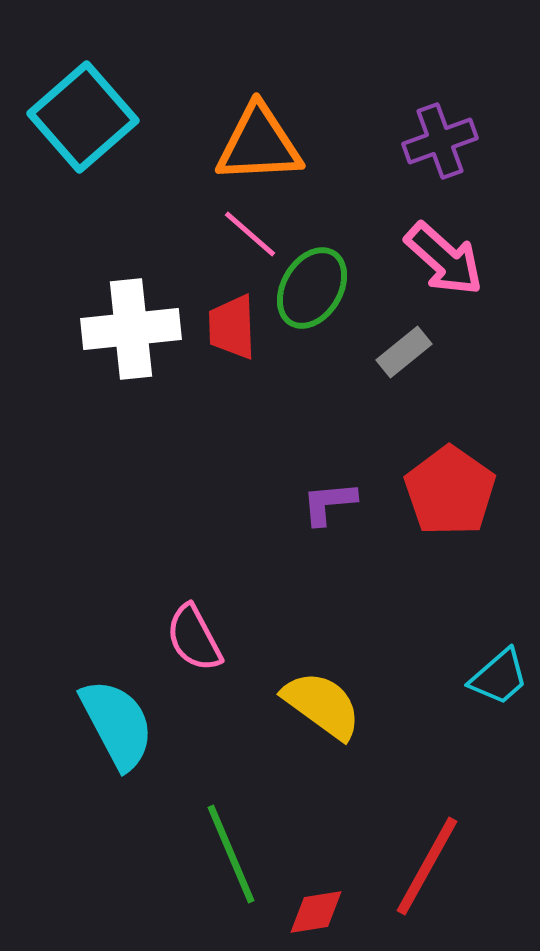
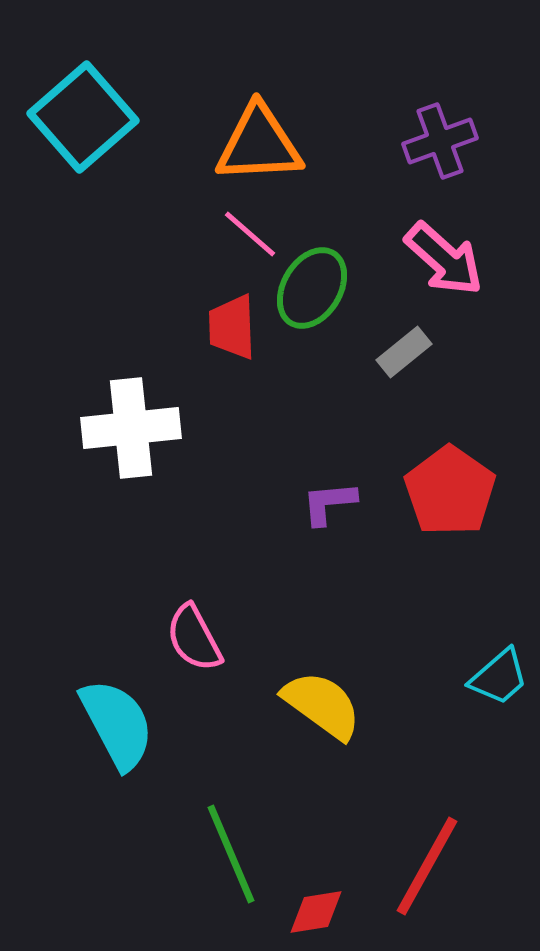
white cross: moved 99 px down
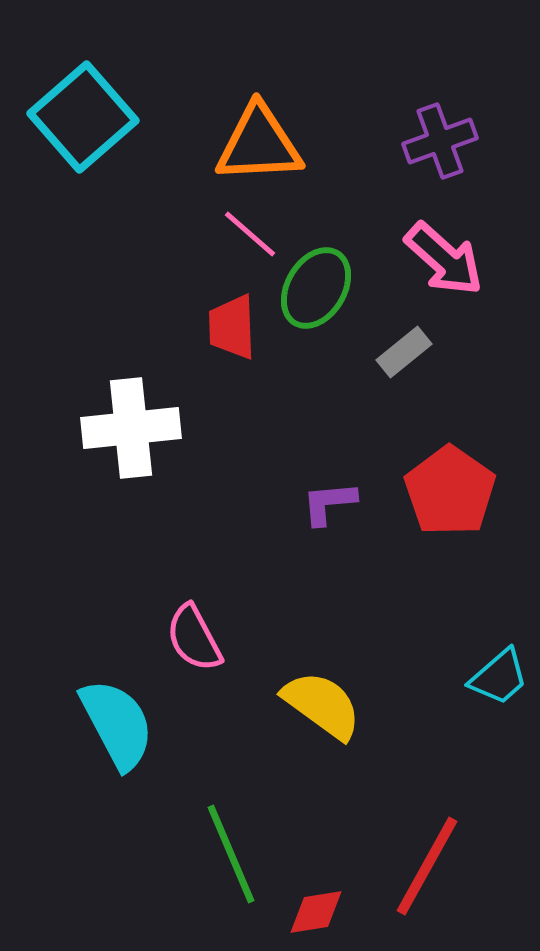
green ellipse: moved 4 px right
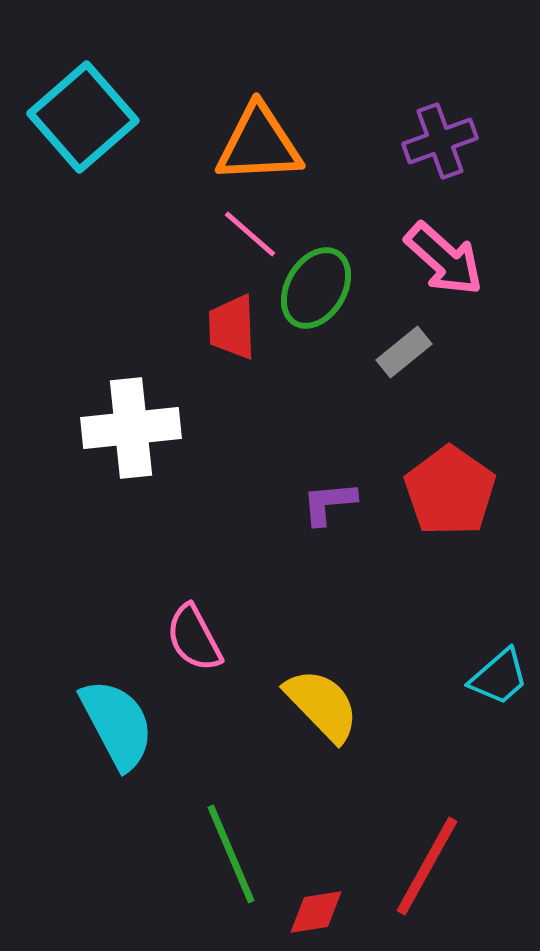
yellow semicircle: rotated 10 degrees clockwise
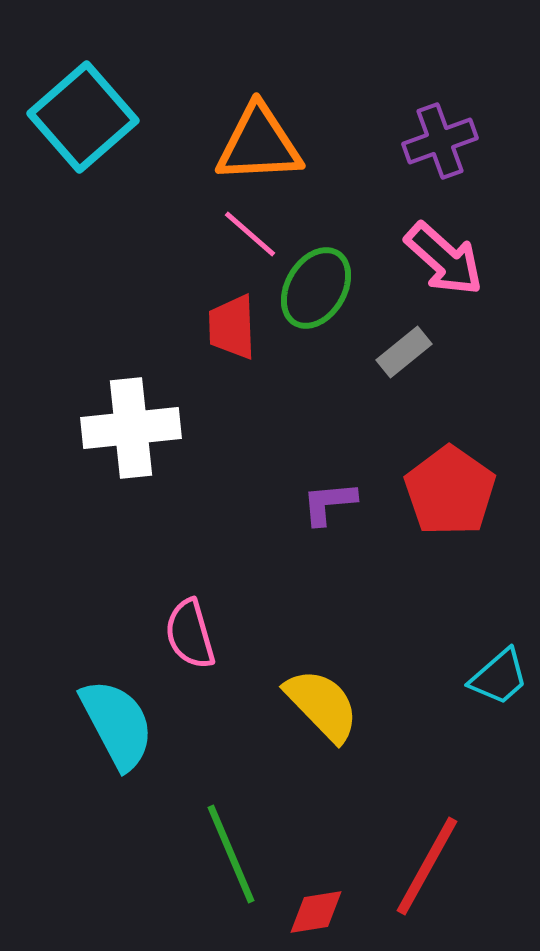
pink semicircle: moved 4 px left, 4 px up; rotated 12 degrees clockwise
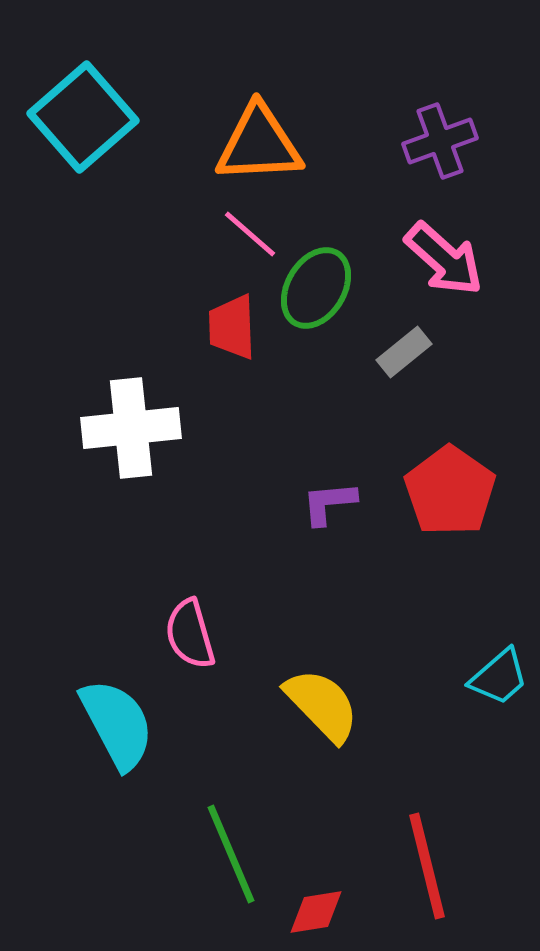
red line: rotated 43 degrees counterclockwise
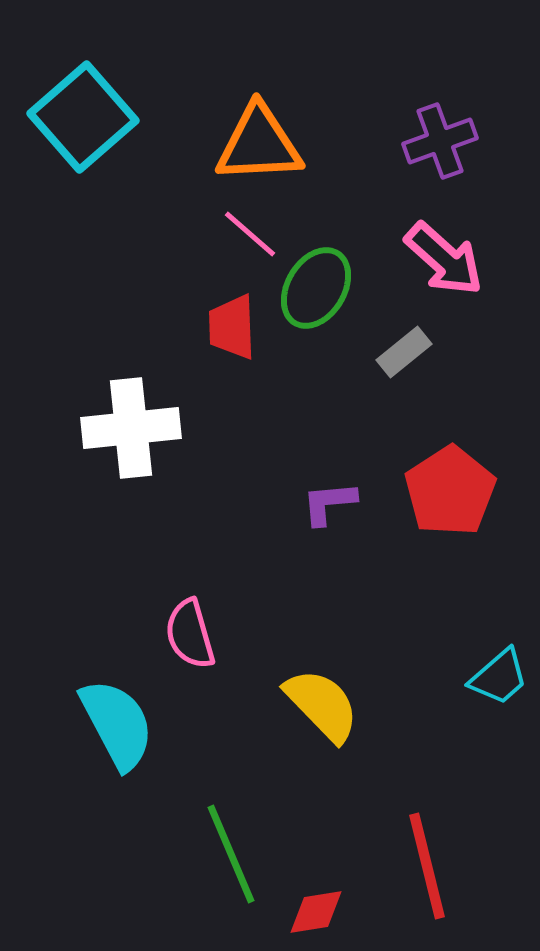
red pentagon: rotated 4 degrees clockwise
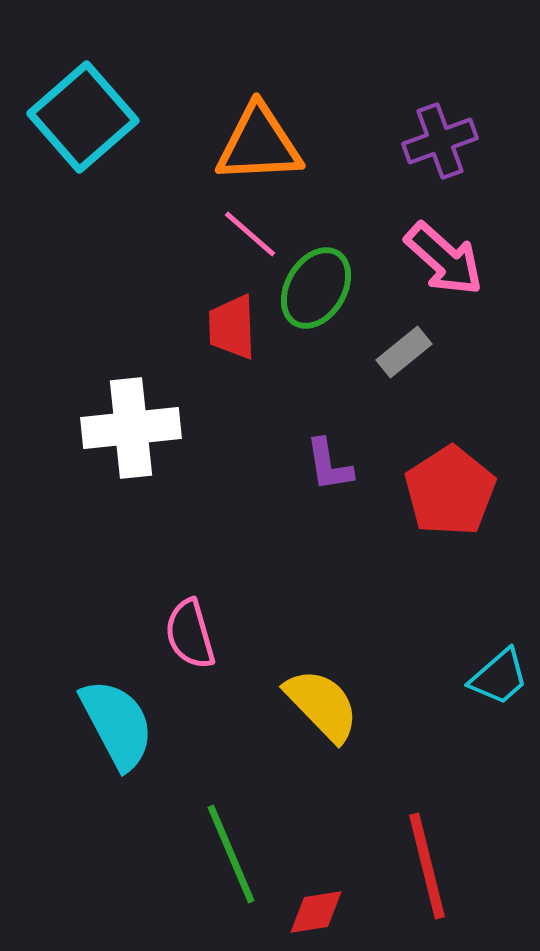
purple L-shape: moved 38 px up; rotated 94 degrees counterclockwise
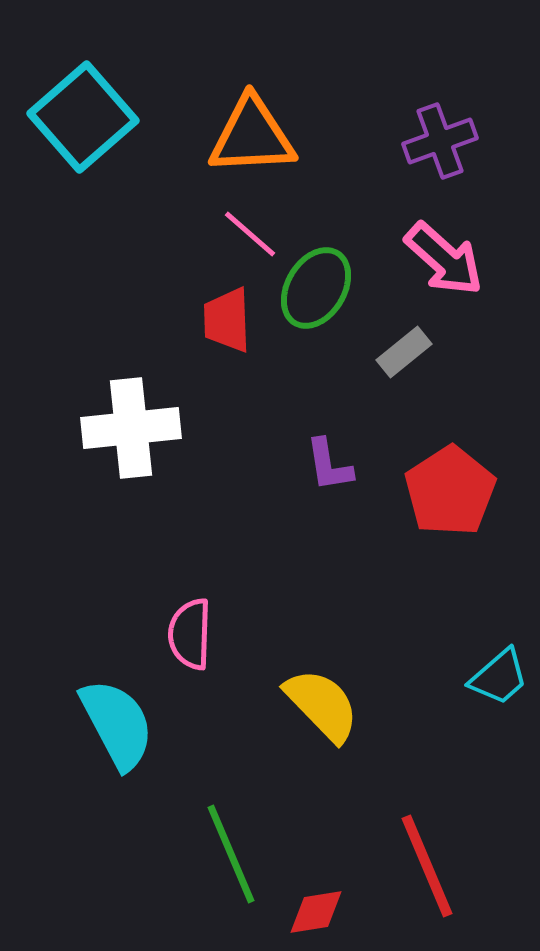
orange triangle: moved 7 px left, 8 px up
red trapezoid: moved 5 px left, 7 px up
pink semicircle: rotated 18 degrees clockwise
red line: rotated 9 degrees counterclockwise
